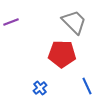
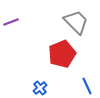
gray trapezoid: moved 2 px right
red pentagon: rotated 24 degrees counterclockwise
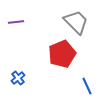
purple line: moved 5 px right; rotated 14 degrees clockwise
blue cross: moved 22 px left, 10 px up
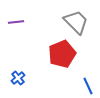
blue line: moved 1 px right
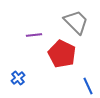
purple line: moved 18 px right, 13 px down
red pentagon: rotated 24 degrees counterclockwise
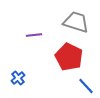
gray trapezoid: rotated 28 degrees counterclockwise
red pentagon: moved 7 px right, 3 px down
blue line: moved 2 px left; rotated 18 degrees counterclockwise
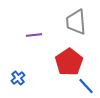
gray trapezoid: rotated 112 degrees counterclockwise
red pentagon: moved 5 px down; rotated 12 degrees clockwise
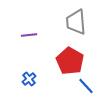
purple line: moved 5 px left
red pentagon: moved 1 px right, 1 px up; rotated 8 degrees counterclockwise
blue cross: moved 11 px right, 1 px down
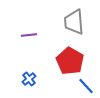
gray trapezoid: moved 2 px left
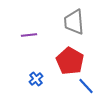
blue cross: moved 7 px right
